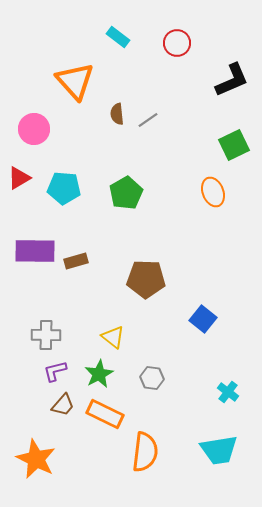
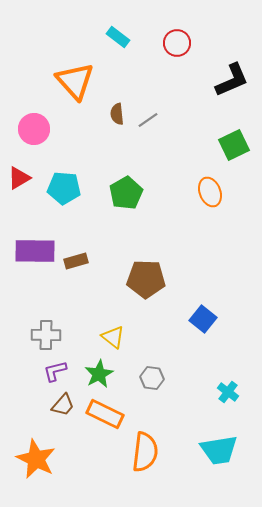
orange ellipse: moved 3 px left
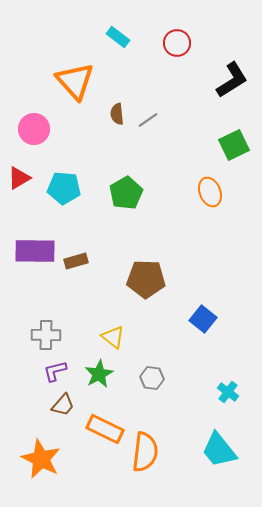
black L-shape: rotated 9 degrees counterclockwise
orange rectangle: moved 15 px down
cyan trapezoid: rotated 60 degrees clockwise
orange star: moved 5 px right
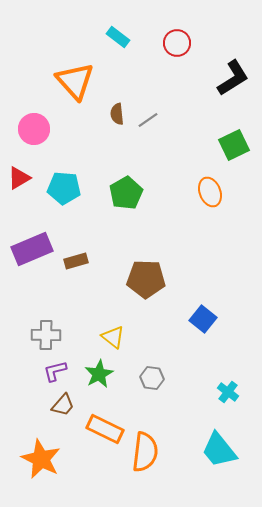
black L-shape: moved 1 px right, 2 px up
purple rectangle: moved 3 px left, 2 px up; rotated 24 degrees counterclockwise
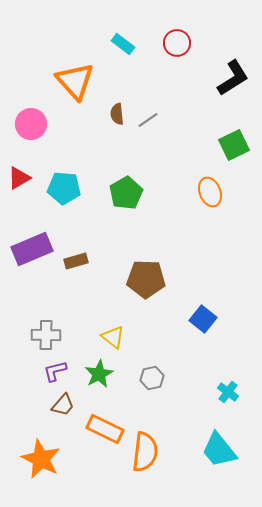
cyan rectangle: moved 5 px right, 7 px down
pink circle: moved 3 px left, 5 px up
gray hexagon: rotated 20 degrees counterclockwise
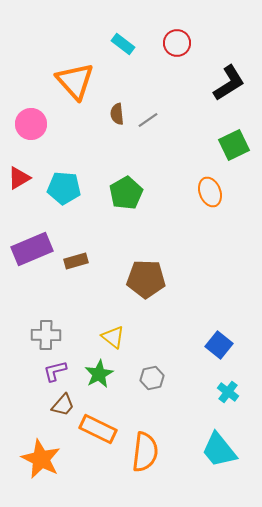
black L-shape: moved 4 px left, 5 px down
blue square: moved 16 px right, 26 px down
orange rectangle: moved 7 px left
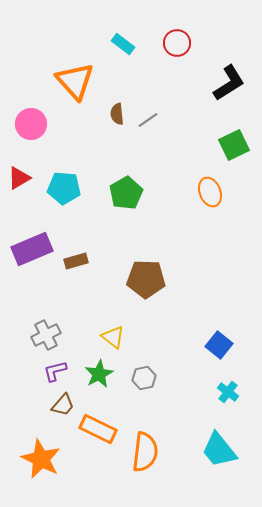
gray cross: rotated 28 degrees counterclockwise
gray hexagon: moved 8 px left
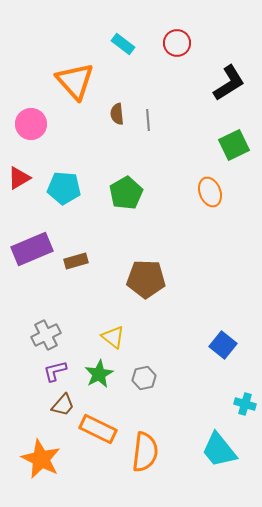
gray line: rotated 60 degrees counterclockwise
blue square: moved 4 px right
cyan cross: moved 17 px right, 12 px down; rotated 20 degrees counterclockwise
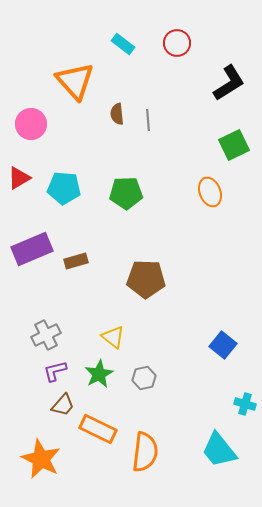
green pentagon: rotated 28 degrees clockwise
